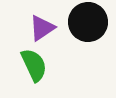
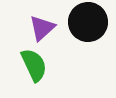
purple triangle: rotated 8 degrees counterclockwise
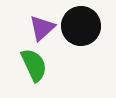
black circle: moved 7 px left, 4 px down
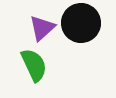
black circle: moved 3 px up
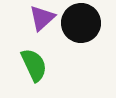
purple triangle: moved 10 px up
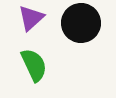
purple triangle: moved 11 px left
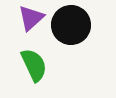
black circle: moved 10 px left, 2 px down
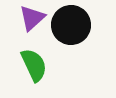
purple triangle: moved 1 px right
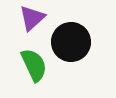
black circle: moved 17 px down
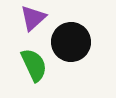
purple triangle: moved 1 px right
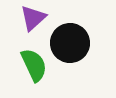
black circle: moved 1 px left, 1 px down
